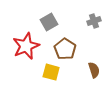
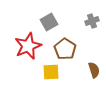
gray cross: moved 2 px left
red star: moved 2 px right
yellow square: rotated 18 degrees counterclockwise
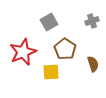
red star: moved 5 px left, 6 px down
brown semicircle: moved 1 px left, 6 px up
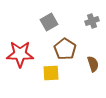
red star: moved 3 px left, 2 px down; rotated 24 degrees clockwise
yellow square: moved 1 px down
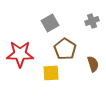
gray square: moved 1 px right, 1 px down
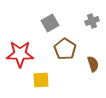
yellow square: moved 10 px left, 7 px down
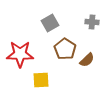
gray cross: moved 1 px down; rotated 24 degrees clockwise
brown semicircle: moved 6 px left, 4 px up; rotated 63 degrees clockwise
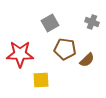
gray cross: rotated 16 degrees clockwise
brown pentagon: rotated 25 degrees counterclockwise
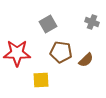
gray square: moved 2 px left, 1 px down
brown pentagon: moved 4 px left, 3 px down
red star: moved 3 px left, 1 px up
brown semicircle: moved 1 px left
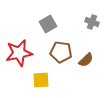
red star: moved 2 px right; rotated 12 degrees counterclockwise
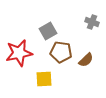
gray square: moved 7 px down
yellow square: moved 3 px right, 1 px up
